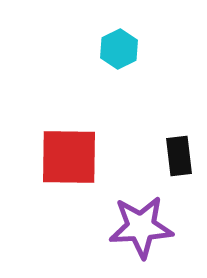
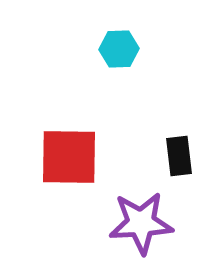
cyan hexagon: rotated 24 degrees clockwise
purple star: moved 4 px up
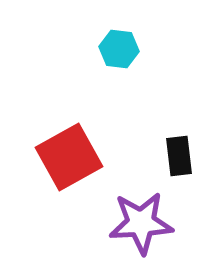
cyan hexagon: rotated 9 degrees clockwise
red square: rotated 30 degrees counterclockwise
